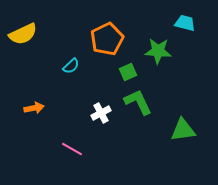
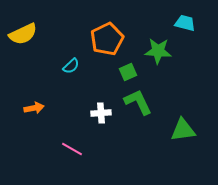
white cross: rotated 24 degrees clockwise
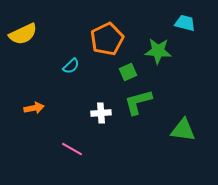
green L-shape: rotated 80 degrees counterclockwise
green triangle: rotated 16 degrees clockwise
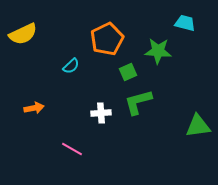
green triangle: moved 15 px right, 4 px up; rotated 16 degrees counterclockwise
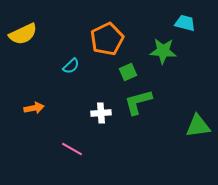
green star: moved 5 px right
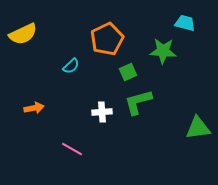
white cross: moved 1 px right, 1 px up
green triangle: moved 2 px down
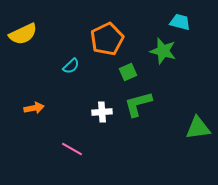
cyan trapezoid: moved 5 px left, 1 px up
green star: rotated 12 degrees clockwise
green L-shape: moved 2 px down
